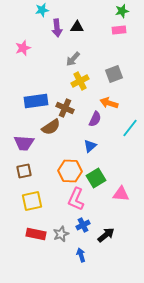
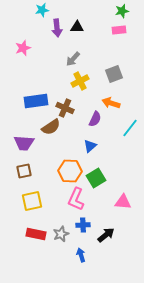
orange arrow: moved 2 px right
pink triangle: moved 2 px right, 8 px down
blue cross: rotated 24 degrees clockwise
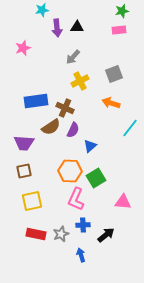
gray arrow: moved 2 px up
purple semicircle: moved 22 px left, 11 px down
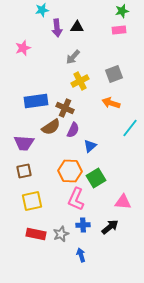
black arrow: moved 4 px right, 8 px up
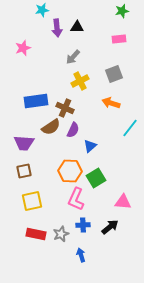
pink rectangle: moved 9 px down
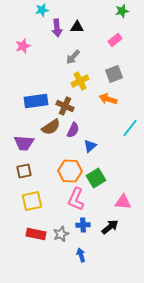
pink rectangle: moved 4 px left, 1 px down; rotated 32 degrees counterclockwise
pink star: moved 2 px up
orange arrow: moved 3 px left, 4 px up
brown cross: moved 2 px up
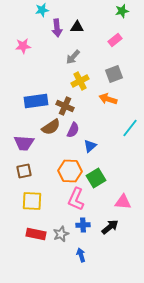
pink star: rotated 14 degrees clockwise
yellow square: rotated 15 degrees clockwise
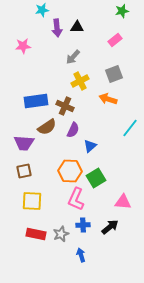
brown semicircle: moved 4 px left
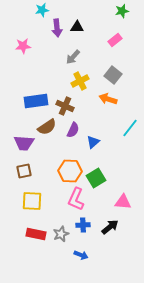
gray square: moved 1 px left, 1 px down; rotated 30 degrees counterclockwise
blue triangle: moved 3 px right, 4 px up
blue arrow: rotated 128 degrees clockwise
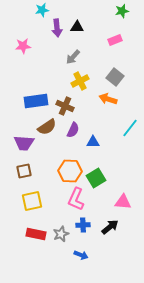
pink rectangle: rotated 16 degrees clockwise
gray square: moved 2 px right, 2 px down
blue triangle: rotated 40 degrees clockwise
yellow square: rotated 15 degrees counterclockwise
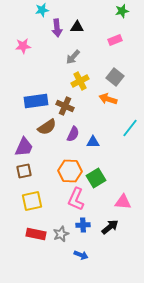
purple semicircle: moved 4 px down
purple trapezoid: moved 4 px down; rotated 70 degrees counterclockwise
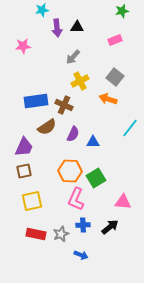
brown cross: moved 1 px left, 1 px up
